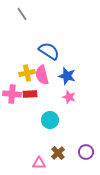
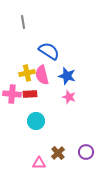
gray line: moved 1 px right, 8 px down; rotated 24 degrees clockwise
cyan circle: moved 14 px left, 1 px down
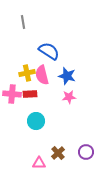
pink star: rotated 24 degrees counterclockwise
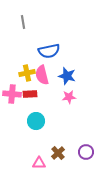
blue semicircle: rotated 135 degrees clockwise
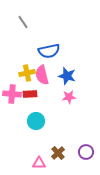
gray line: rotated 24 degrees counterclockwise
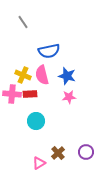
yellow cross: moved 4 px left, 2 px down; rotated 35 degrees clockwise
pink triangle: rotated 32 degrees counterclockwise
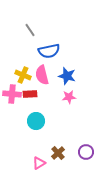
gray line: moved 7 px right, 8 px down
